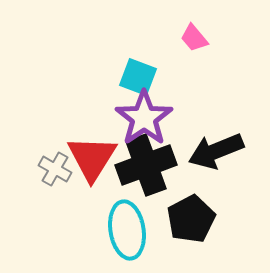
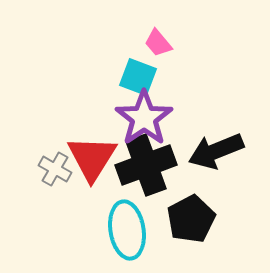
pink trapezoid: moved 36 px left, 5 px down
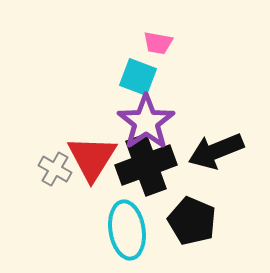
pink trapezoid: rotated 40 degrees counterclockwise
purple star: moved 2 px right, 4 px down
black pentagon: moved 1 px right, 2 px down; rotated 21 degrees counterclockwise
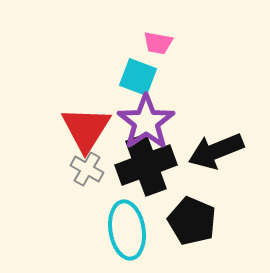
red triangle: moved 6 px left, 29 px up
gray cross: moved 32 px right
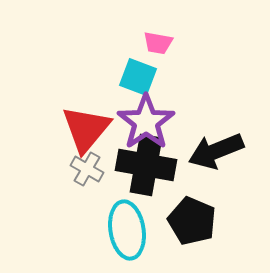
red triangle: rotated 8 degrees clockwise
black cross: rotated 30 degrees clockwise
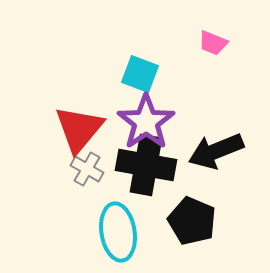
pink trapezoid: moved 55 px right; rotated 12 degrees clockwise
cyan square: moved 2 px right, 3 px up
red triangle: moved 7 px left
cyan ellipse: moved 9 px left, 2 px down
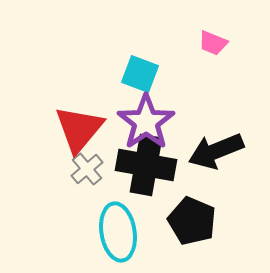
gray cross: rotated 20 degrees clockwise
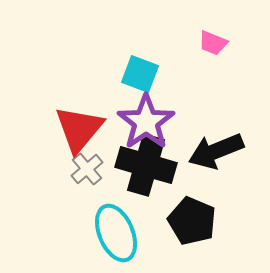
black cross: rotated 6 degrees clockwise
cyan ellipse: moved 2 px left, 1 px down; rotated 14 degrees counterclockwise
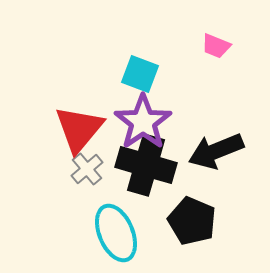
pink trapezoid: moved 3 px right, 3 px down
purple star: moved 3 px left
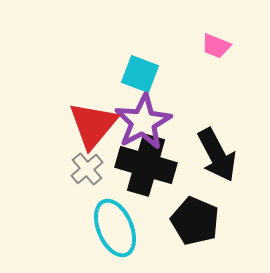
purple star: rotated 6 degrees clockwise
red triangle: moved 14 px right, 4 px up
black arrow: moved 1 px right, 4 px down; rotated 96 degrees counterclockwise
black pentagon: moved 3 px right
cyan ellipse: moved 1 px left, 5 px up
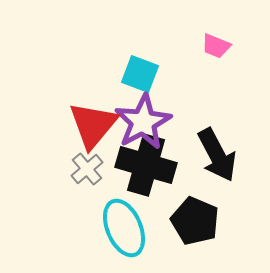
cyan ellipse: moved 9 px right
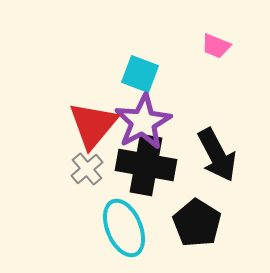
black cross: rotated 6 degrees counterclockwise
black pentagon: moved 2 px right, 2 px down; rotated 9 degrees clockwise
